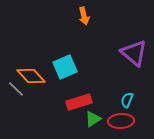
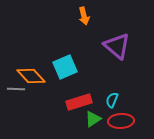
purple triangle: moved 17 px left, 7 px up
gray line: rotated 42 degrees counterclockwise
cyan semicircle: moved 15 px left
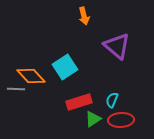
cyan square: rotated 10 degrees counterclockwise
red ellipse: moved 1 px up
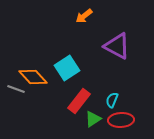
orange arrow: rotated 66 degrees clockwise
purple triangle: rotated 12 degrees counterclockwise
cyan square: moved 2 px right, 1 px down
orange diamond: moved 2 px right, 1 px down
gray line: rotated 18 degrees clockwise
red rectangle: moved 1 px up; rotated 35 degrees counterclockwise
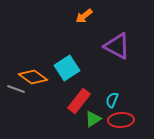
orange diamond: rotated 12 degrees counterclockwise
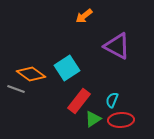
orange diamond: moved 2 px left, 3 px up
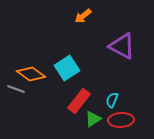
orange arrow: moved 1 px left
purple triangle: moved 5 px right
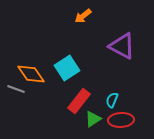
orange diamond: rotated 20 degrees clockwise
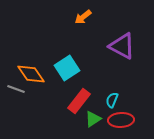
orange arrow: moved 1 px down
